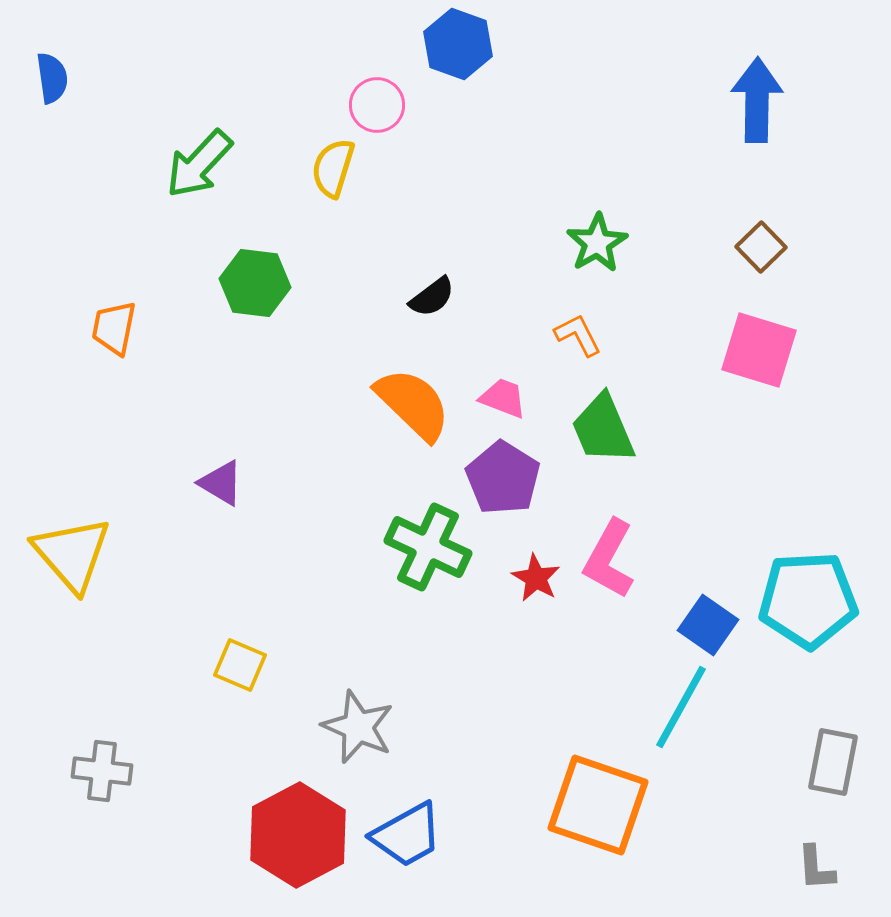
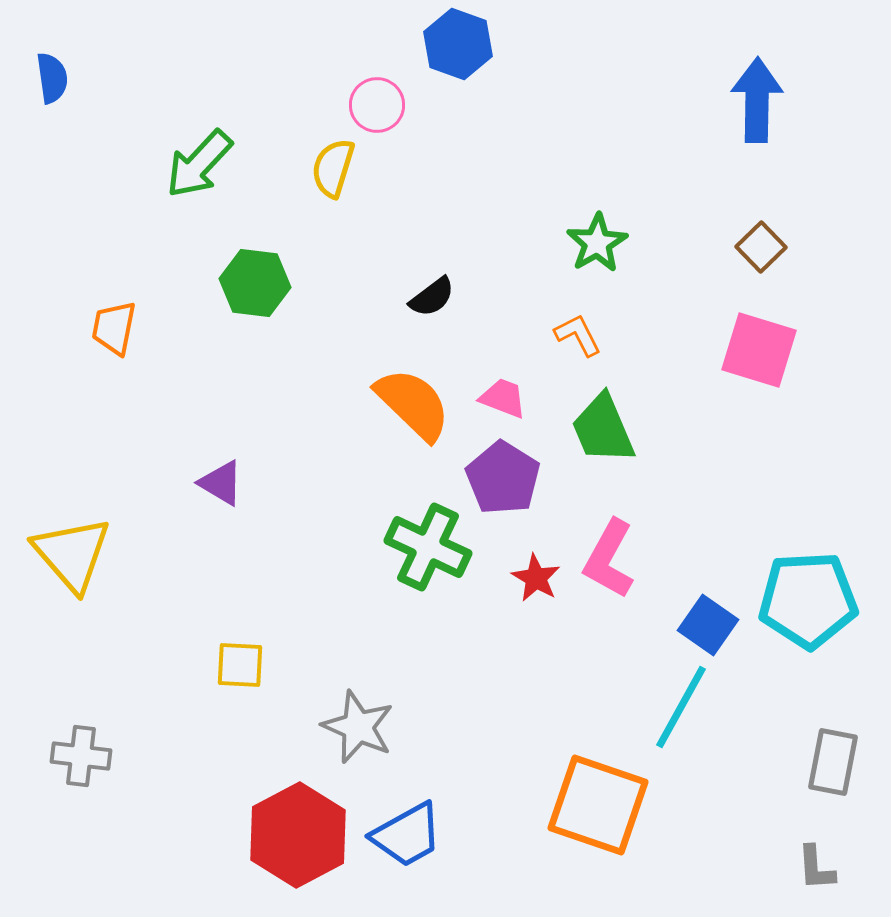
yellow square: rotated 20 degrees counterclockwise
gray cross: moved 21 px left, 15 px up
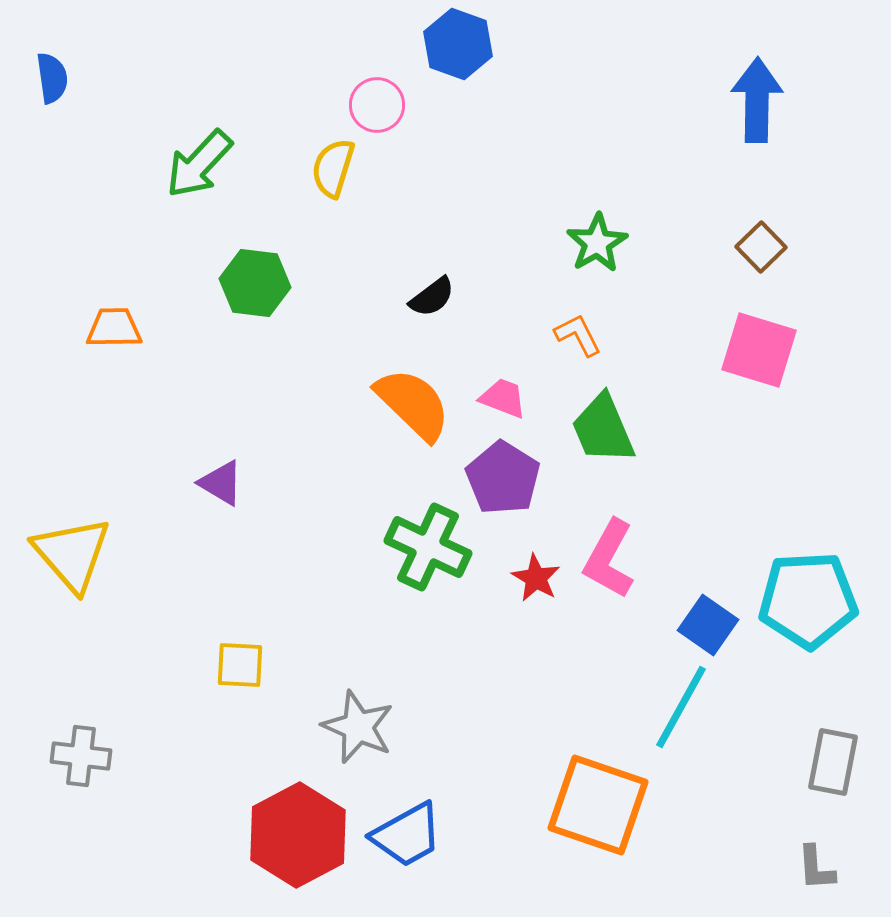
orange trapezoid: rotated 78 degrees clockwise
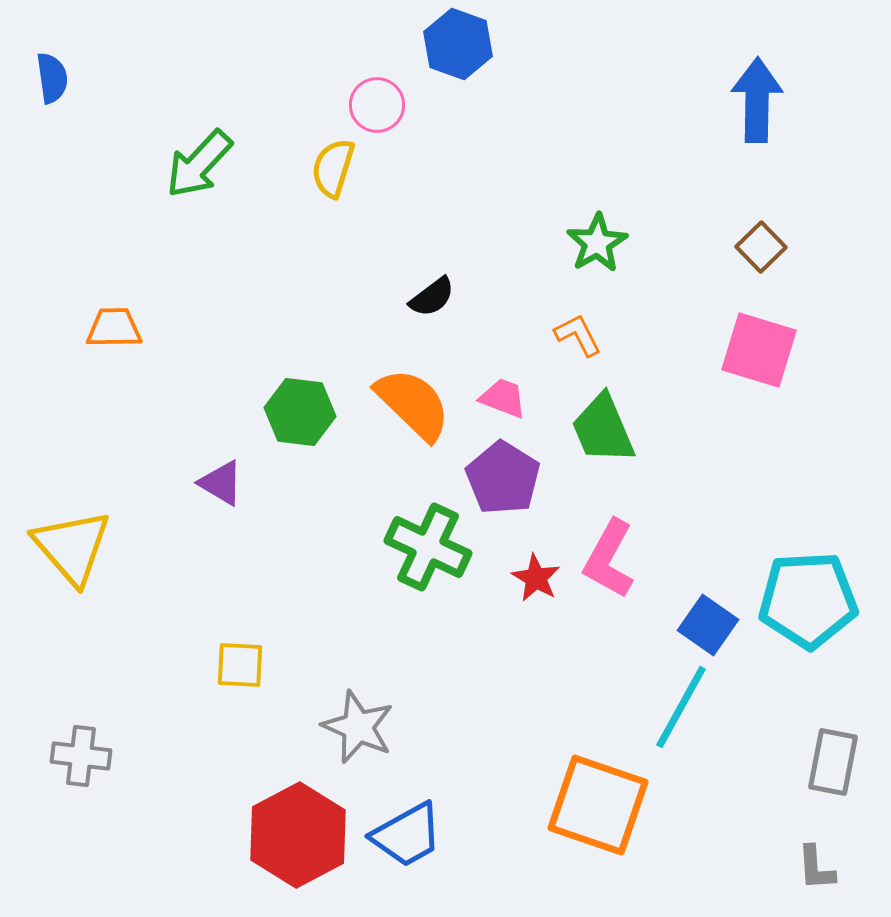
green hexagon: moved 45 px right, 129 px down
yellow triangle: moved 7 px up
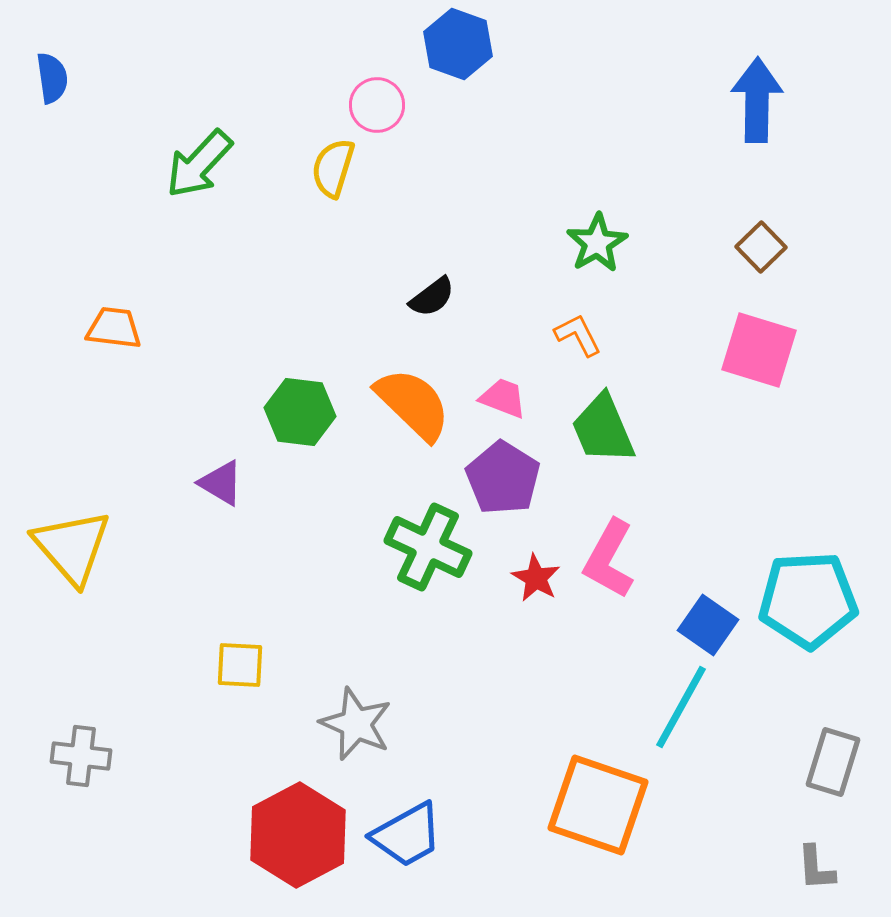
orange trapezoid: rotated 8 degrees clockwise
gray star: moved 2 px left, 3 px up
gray rectangle: rotated 6 degrees clockwise
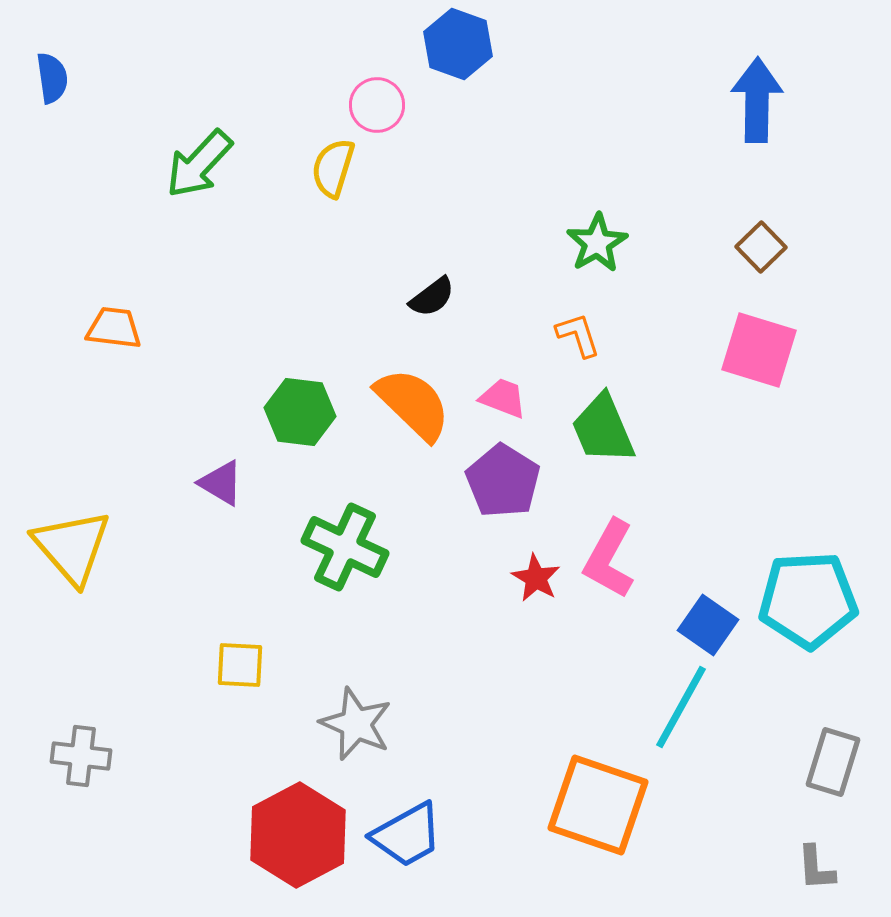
orange L-shape: rotated 9 degrees clockwise
purple pentagon: moved 3 px down
green cross: moved 83 px left
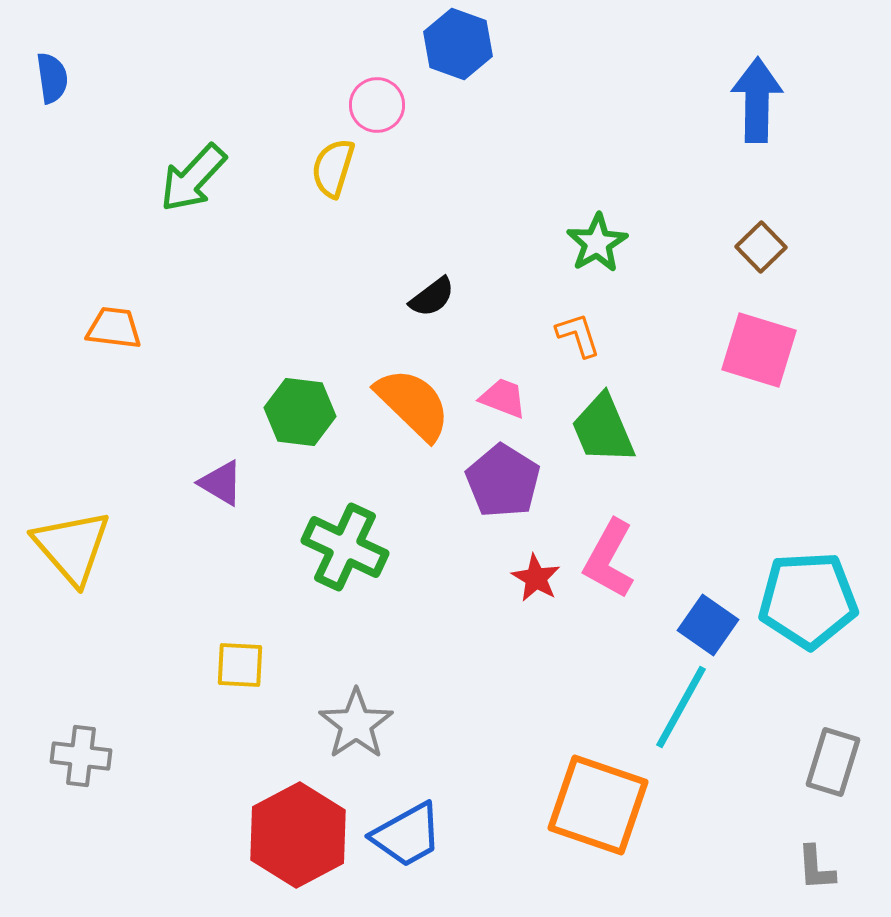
green arrow: moved 6 px left, 14 px down
gray star: rotated 14 degrees clockwise
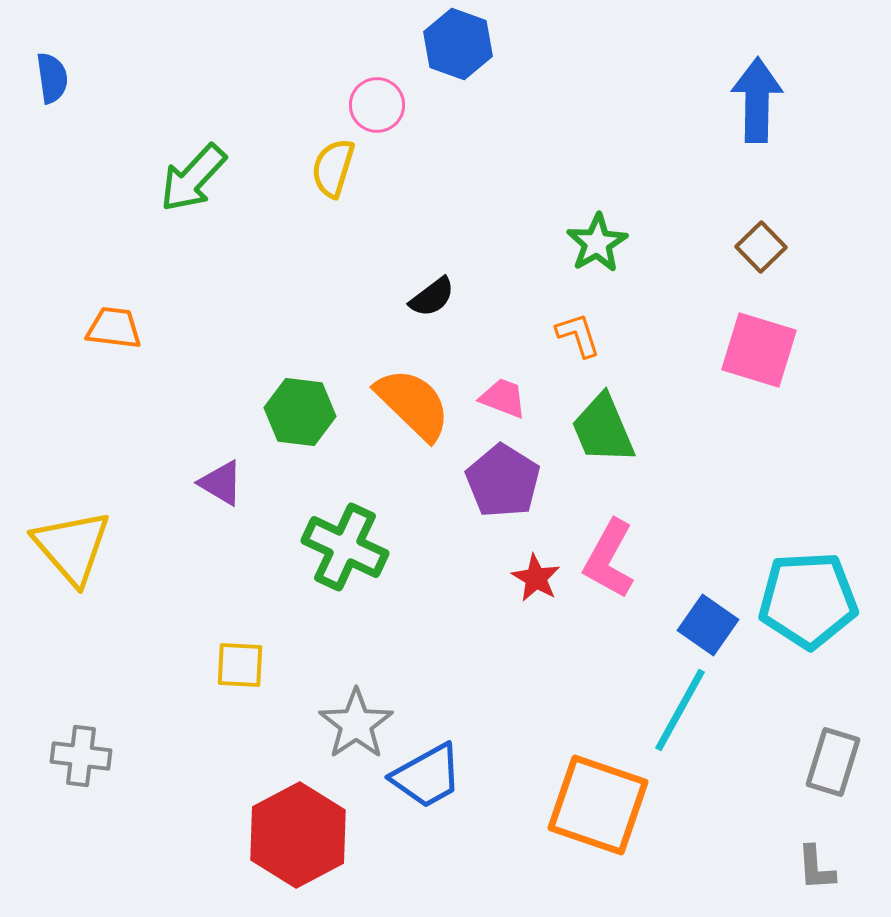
cyan line: moved 1 px left, 3 px down
blue trapezoid: moved 20 px right, 59 px up
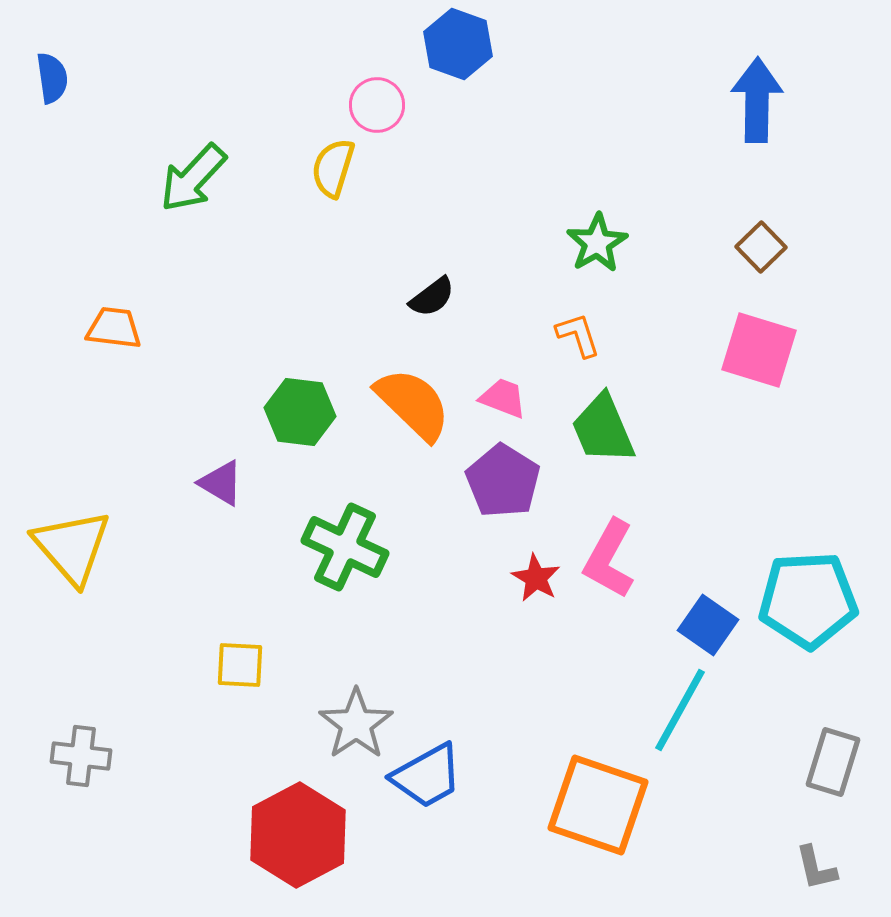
gray L-shape: rotated 9 degrees counterclockwise
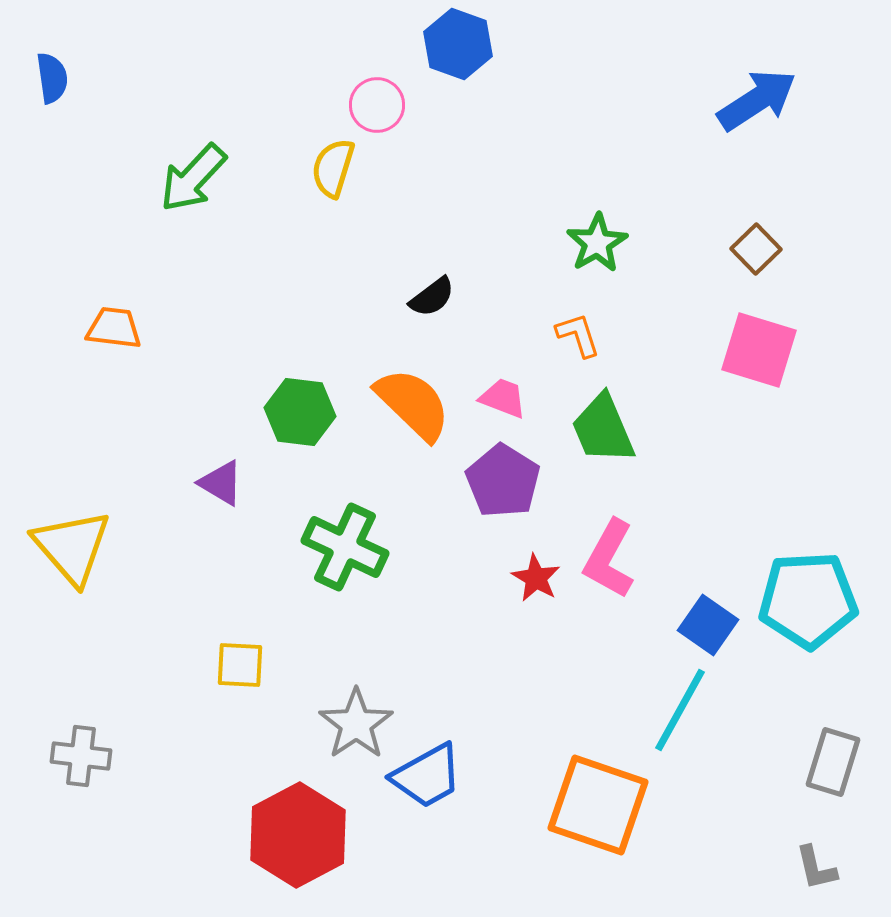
blue arrow: rotated 56 degrees clockwise
brown square: moved 5 px left, 2 px down
